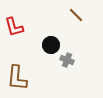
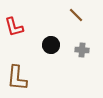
gray cross: moved 15 px right, 10 px up; rotated 16 degrees counterclockwise
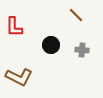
red L-shape: rotated 15 degrees clockwise
brown L-shape: moved 2 px right, 1 px up; rotated 68 degrees counterclockwise
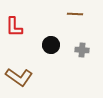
brown line: moved 1 px left, 1 px up; rotated 42 degrees counterclockwise
brown L-shape: rotated 8 degrees clockwise
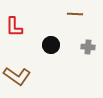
gray cross: moved 6 px right, 3 px up
brown L-shape: moved 2 px left, 1 px up
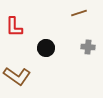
brown line: moved 4 px right, 1 px up; rotated 21 degrees counterclockwise
black circle: moved 5 px left, 3 px down
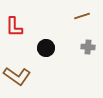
brown line: moved 3 px right, 3 px down
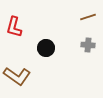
brown line: moved 6 px right, 1 px down
red L-shape: rotated 15 degrees clockwise
gray cross: moved 2 px up
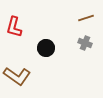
brown line: moved 2 px left, 1 px down
gray cross: moved 3 px left, 2 px up; rotated 16 degrees clockwise
